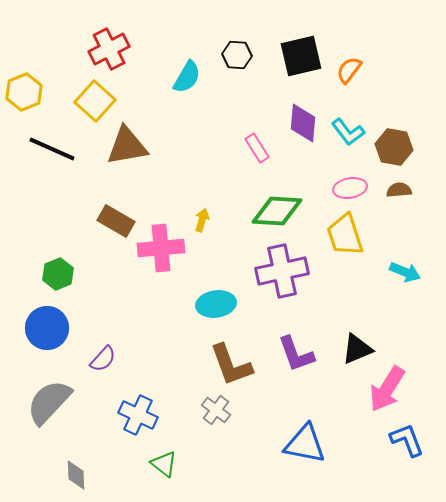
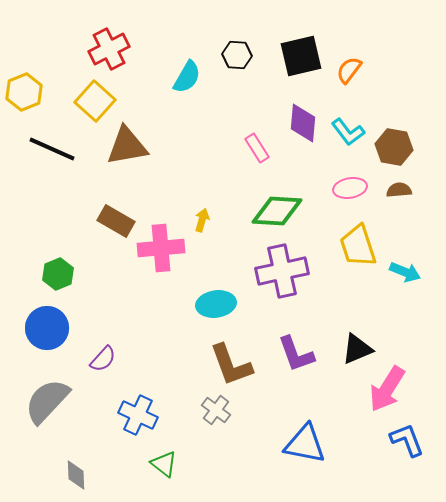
yellow trapezoid: moved 13 px right, 11 px down
gray semicircle: moved 2 px left, 1 px up
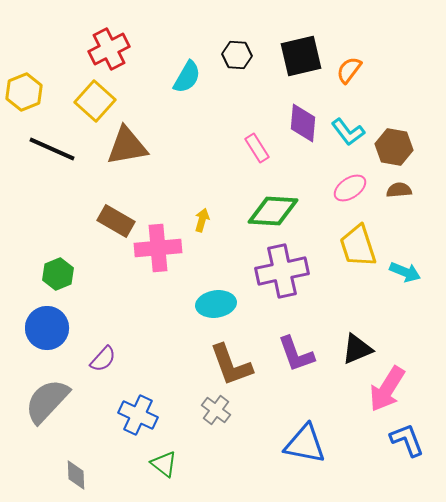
pink ellipse: rotated 24 degrees counterclockwise
green diamond: moved 4 px left
pink cross: moved 3 px left
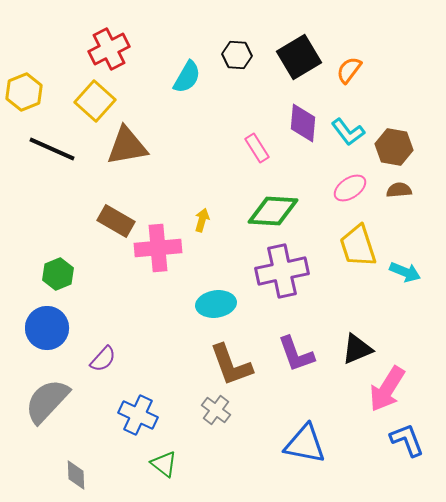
black square: moved 2 px left, 1 px down; rotated 18 degrees counterclockwise
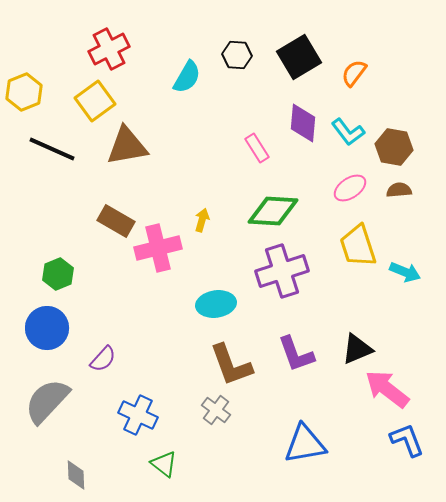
orange semicircle: moved 5 px right, 3 px down
yellow square: rotated 12 degrees clockwise
pink cross: rotated 9 degrees counterclockwise
purple cross: rotated 6 degrees counterclockwise
pink arrow: rotated 96 degrees clockwise
blue triangle: rotated 21 degrees counterclockwise
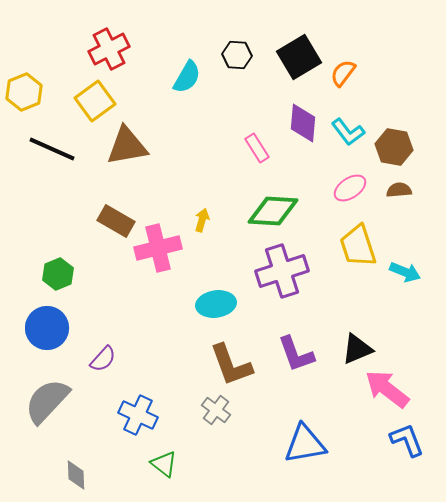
orange semicircle: moved 11 px left
